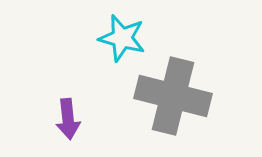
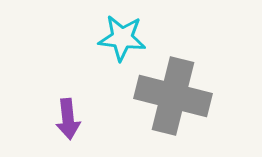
cyan star: rotated 9 degrees counterclockwise
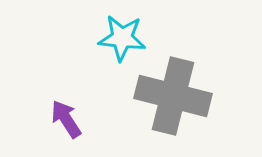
purple arrow: moved 2 px left; rotated 153 degrees clockwise
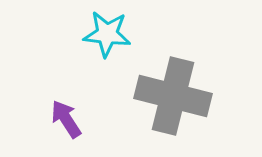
cyan star: moved 15 px left, 4 px up
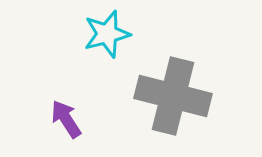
cyan star: rotated 21 degrees counterclockwise
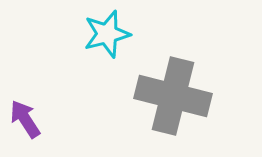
purple arrow: moved 41 px left
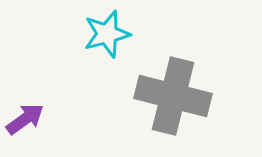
purple arrow: rotated 87 degrees clockwise
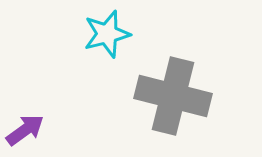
purple arrow: moved 11 px down
